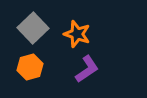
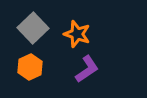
orange hexagon: rotated 10 degrees counterclockwise
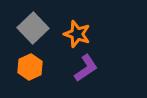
purple L-shape: moved 1 px left, 1 px up
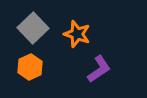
purple L-shape: moved 13 px right, 1 px down
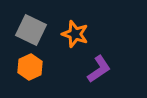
gray square: moved 2 px left, 2 px down; rotated 20 degrees counterclockwise
orange star: moved 2 px left
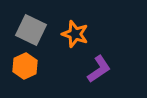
orange hexagon: moved 5 px left, 1 px up
